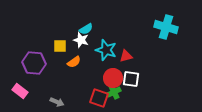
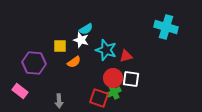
gray arrow: moved 2 px right, 1 px up; rotated 64 degrees clockwise
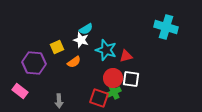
yellow square: moved 3 px left, 1 px down; rotated 24 degrees counterclockwise
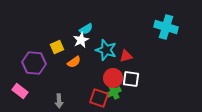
white star: rotated 28 degrees clockwise
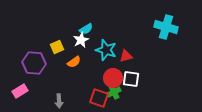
pink rectangle: rotated 70 degrees counterclockwise
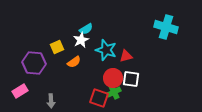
gray arrow: moved 8 px left
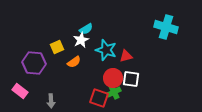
pink rectangle: rotated 70 degrees clockwise
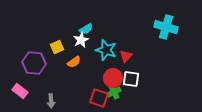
red triangle: rotated 32 degrees counterclockwise
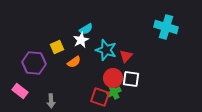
red square: moved 1 px right, 1 px up
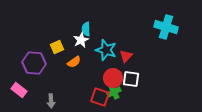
cyan semicircle: rotated 120 degrees clockwise
pink rectangle: moved 1 px left, 1 px up
